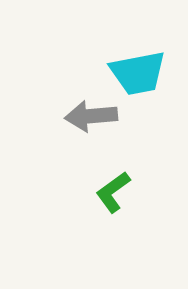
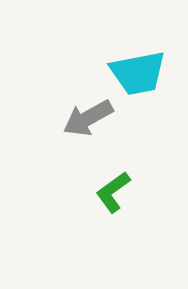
gray arrow: moved 3 px left, 2 px down; rotated 24 degrees counterclockwise
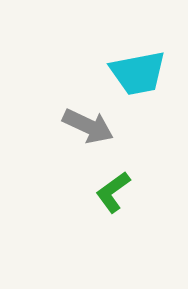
gray arrow: moved 8 px down; rotated 126 degrees counterclockwise
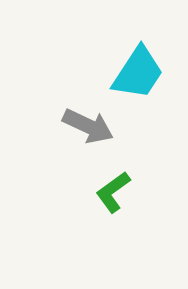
cyan trapezoid: rotated 46 degrees counterclockwise
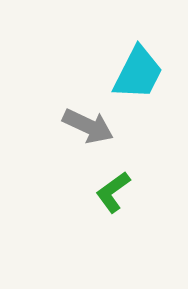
cyan trapezoid: rotated 6 degrees counterclockwise
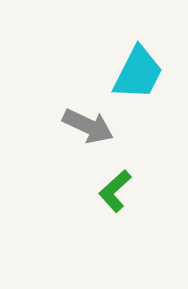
green L-shape: moved 2 px right, 1 px up; rotated 6 degrees counterclockwise
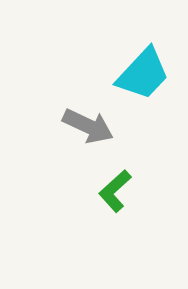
cyan trapezoid: moved 5 px right, 1 px down; rotated 16 degrees clockwise
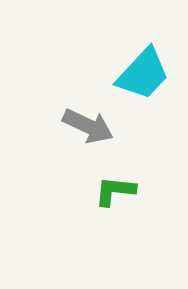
green L-shape: rotated 48 degrees clockwise
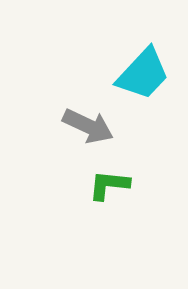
green L-shape: moved 6 px left, 6 px up
